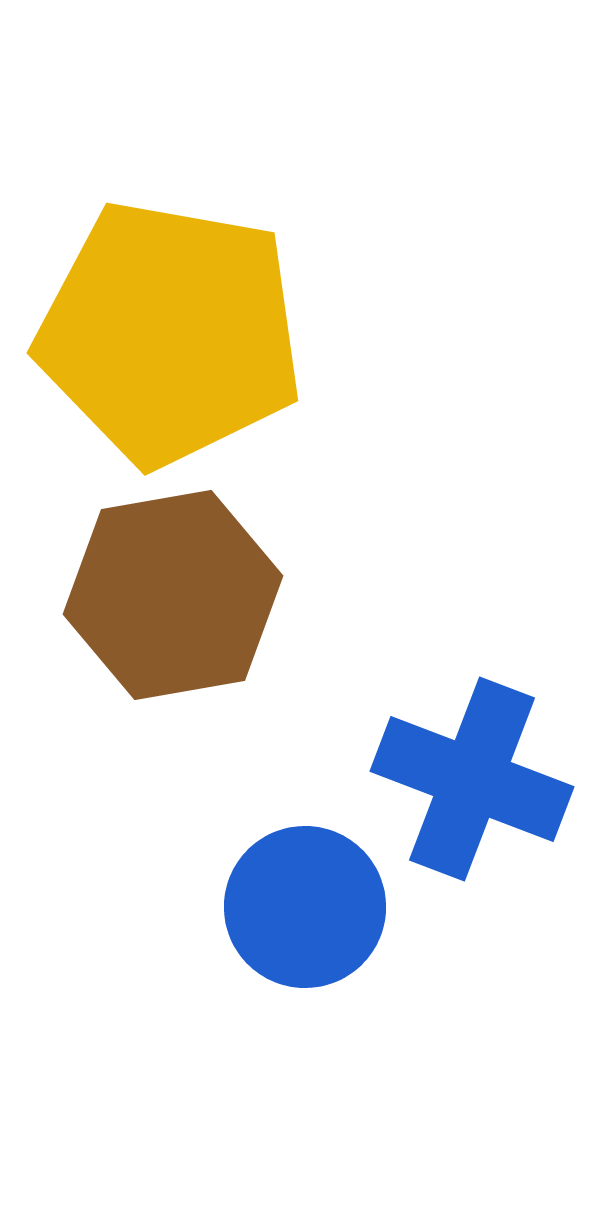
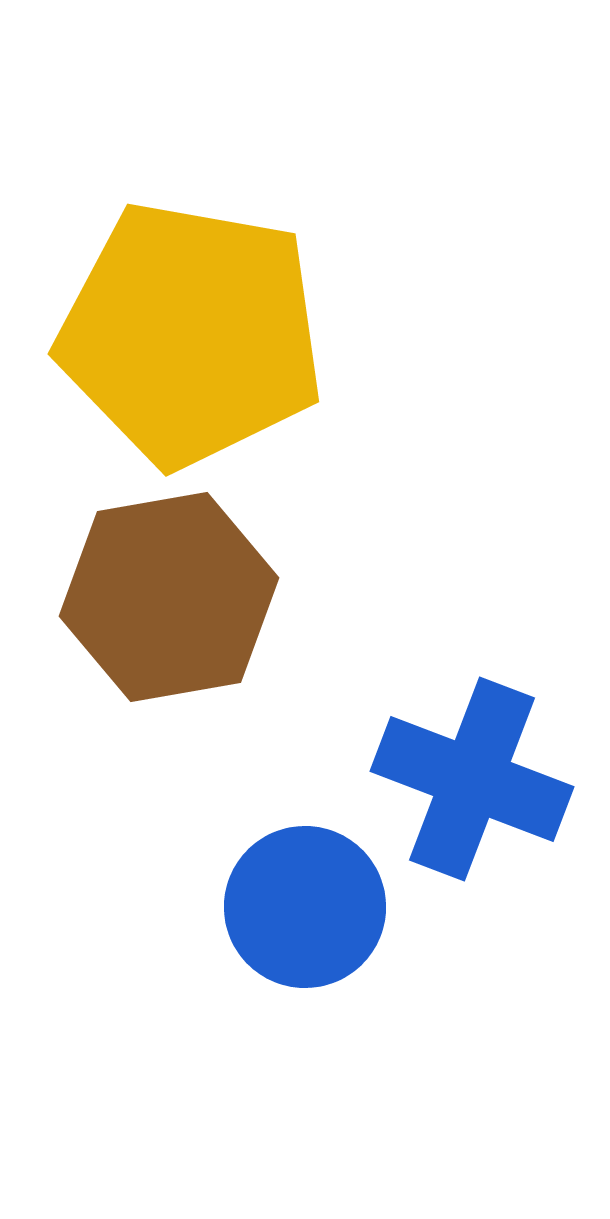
yellow pentagon: moved 21 px right, 1 px down
brown hexagon: moved 4 px left, 2 px down
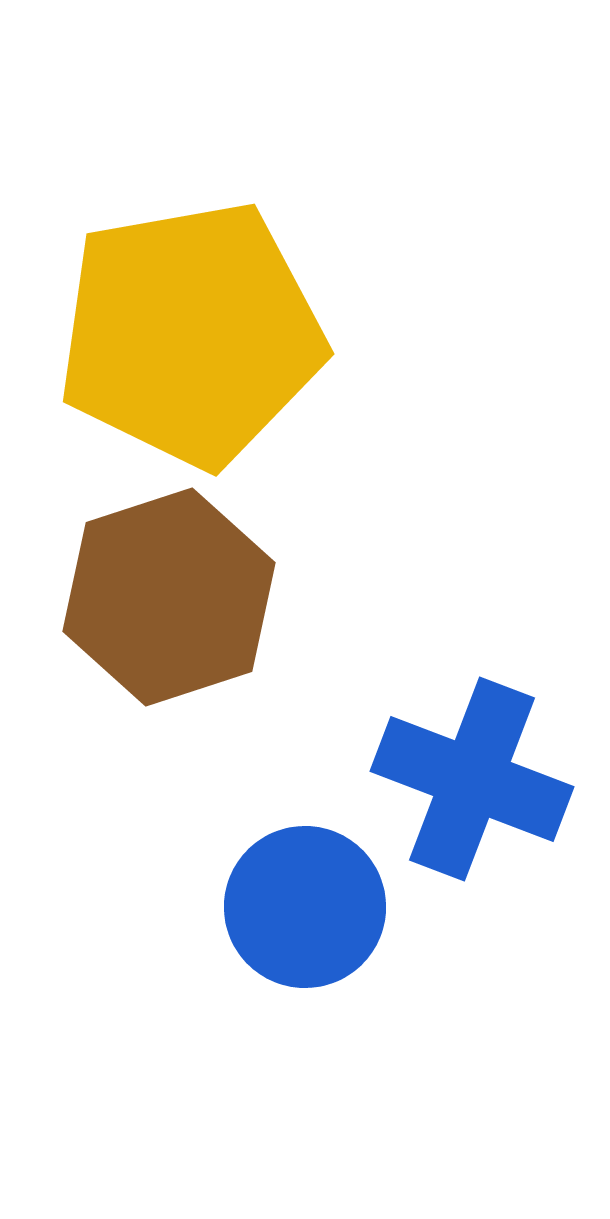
yellow pentagon: rotated 20 degrees counterclockwise
brown hexagon: rotated 8 degrees counterclockwise
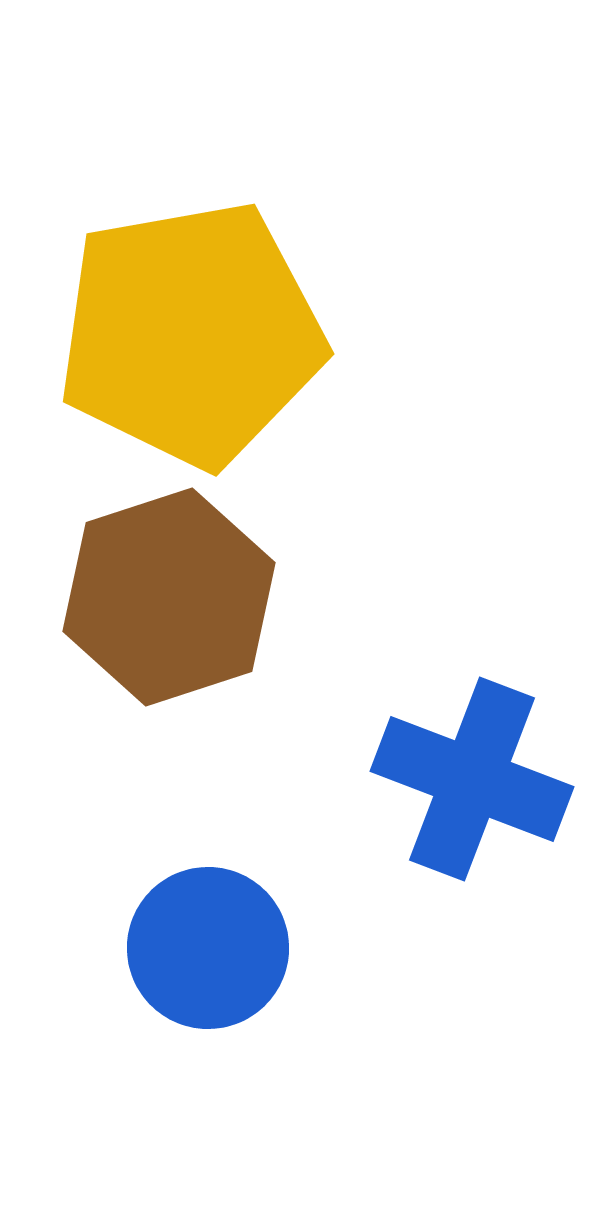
blue circle: moved 97 px left, 41 px down
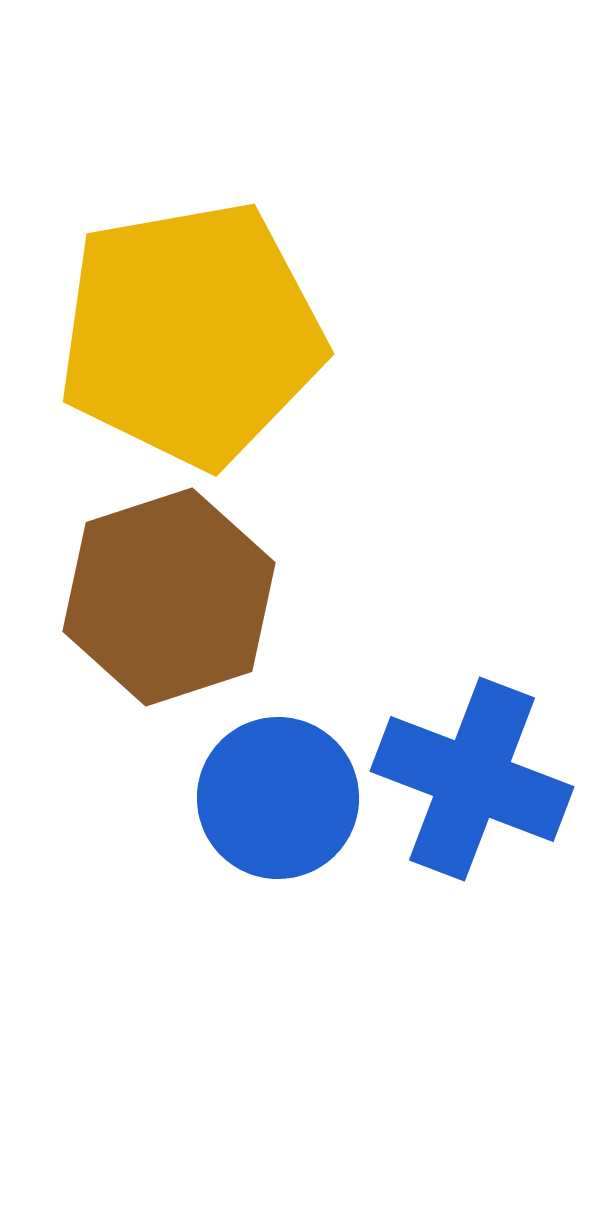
blue circle: moved 70 px right, 150 px up
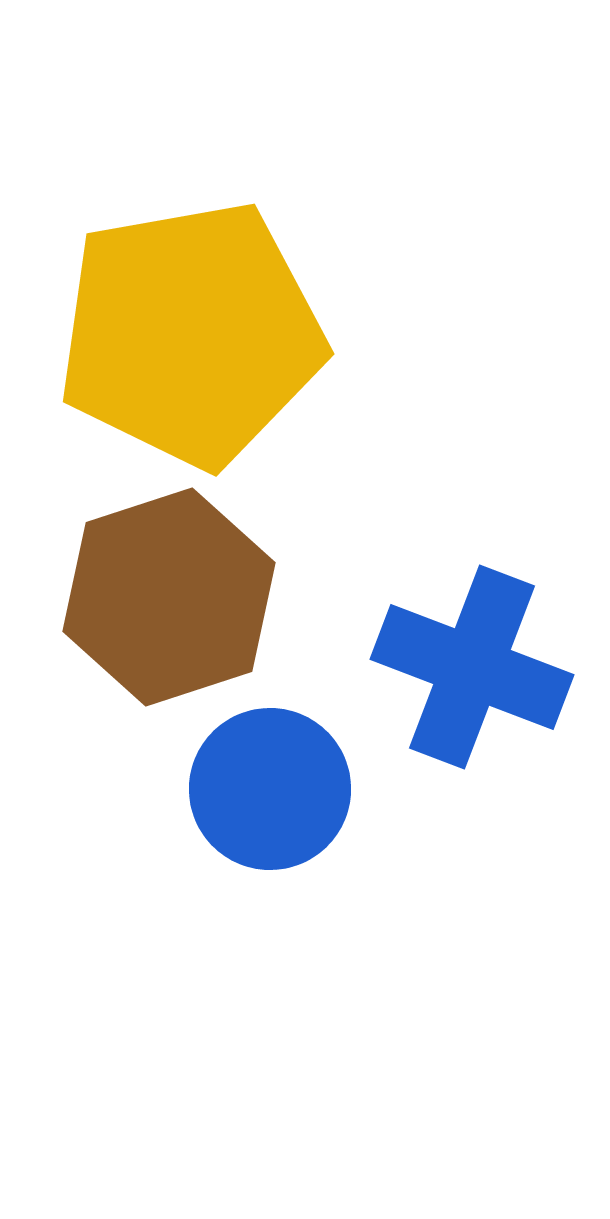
blue cross: moved 112 px up
blue circle: moved 8 px left, 9 px up
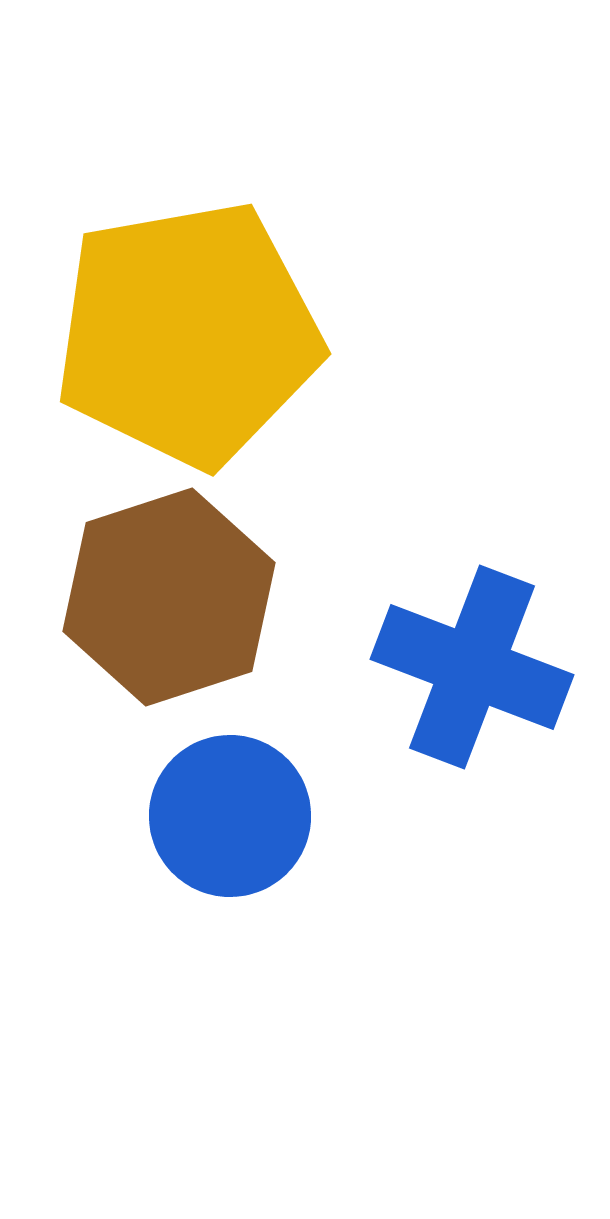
yellow pentagon: moved 3 px left
blue circle: moved 40 px left, 27 px down
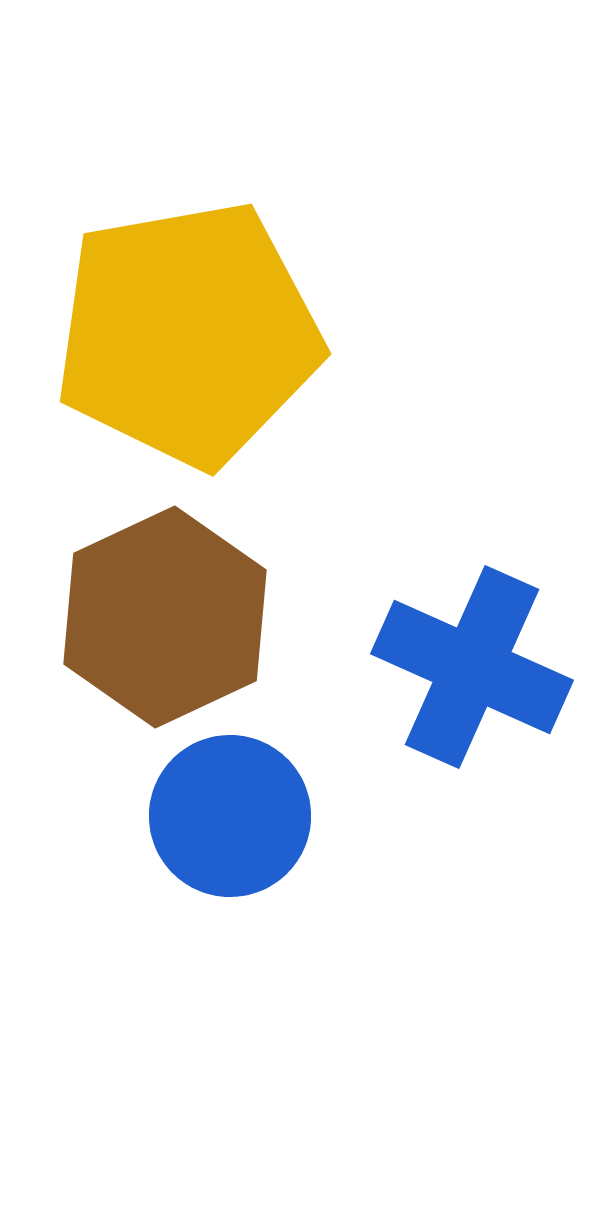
brown hexagon: moved 4 px left, 20 px down; rotated 7 degrees counterclockwise
blue cross: rotated 3 degrees clockwise
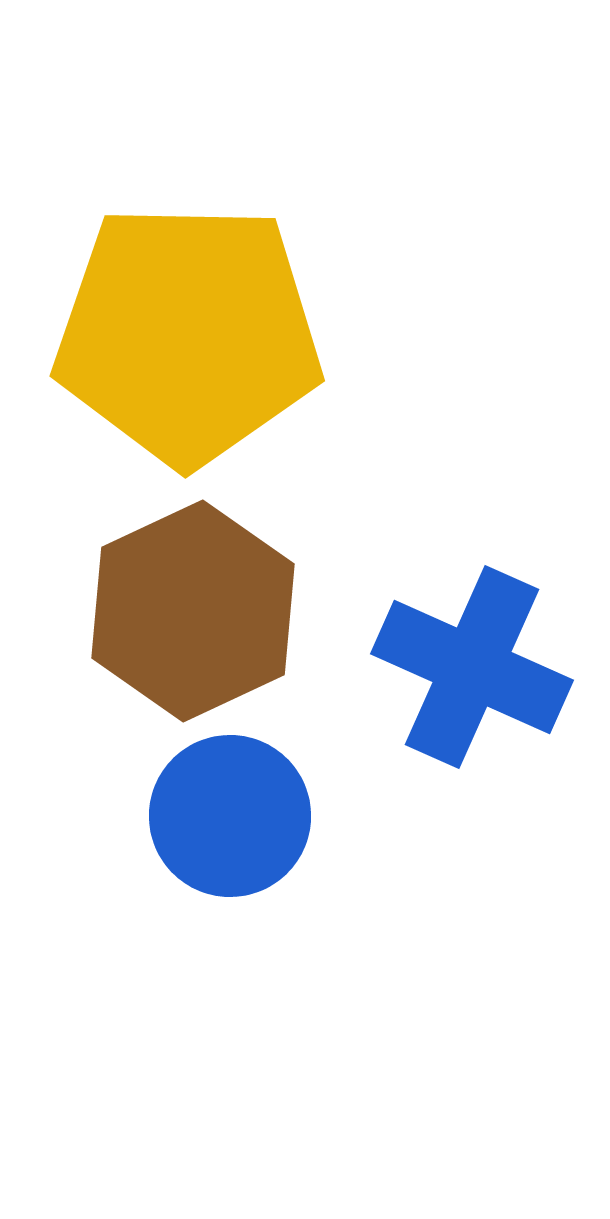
yellow pentagon: rotated 11 degrees clockwise
brown hexagon: moved 28 px right, 6 px up
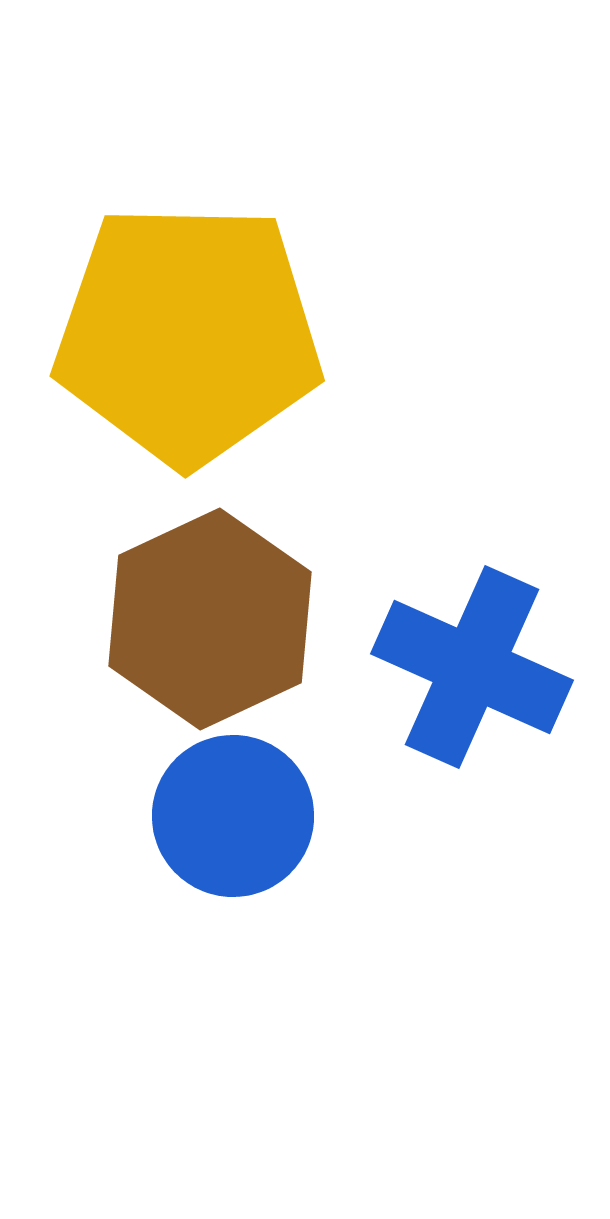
brown hexagon: moved 17 px right, 8 px down
blue circle: moved 3 px right
